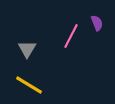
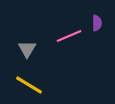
purple semicircle: rotated 21 degrees clockwise
pink line: moved 2 px left; rotated 40 degrees clockwise
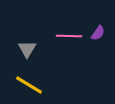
purple semicircle: moved 1 px right, 10 px down; rotated 35 degrees clockwise
pink line: rotated 25 degrees clockwise
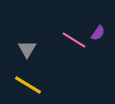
pink line: moved 5 px right, 4 px down; rotated 30 degrees clockwise
yellow line: moved 1 px left
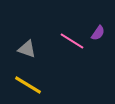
pink line: moved 2 px left, 1 px down
gray triangle: rotated 42 degrees counterclockwise
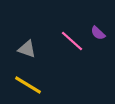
purple semicircle: rotated 98 degrees clockwise
pink line: rotated 10 degrees clockwise
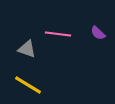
pink line: moved 14 px left, 7 px up; rotated 35 degrees counterclockwise
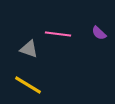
purple semicircle: moved 1 px right
gray triangle: moved 2 px right
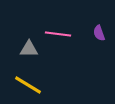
purple semicircle: rotated 28 degrees clockwise
gray triangle: rotated 18 degrees counterclockwise
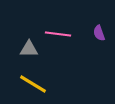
yellow line: moved 5 px right, 1 px up
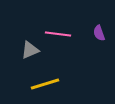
gray triangle: moved 1 px right, 1 px down; rotated 24 degrees counterclockwise
yellow line: moved 12 px right; rotated 48 degrees counterclockwise
